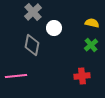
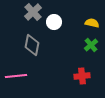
white circle: moved 6 px up
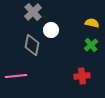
white circle: moved 3 px left, 8 px down
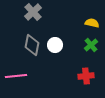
white circle: moved 4 px right, 15 px down
red cross: moved 4 px right
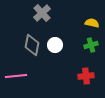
gray cross: moved 9 px right, 1 px down
green cross: rotated 24 degrees clockwise
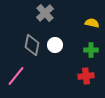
gray cross: moved 3 px right
green cross: moved 5 px down; rotated 16 degrees clockwise
pink line: rotated 45 degrees counterclockwise
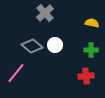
gray diamond: moved 1 px down; rotated 60 degrees counterclockwise
pink line: moved 3 px up
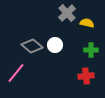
gray cross: moved 22 px right
yellow semicircle: moved 5 px left
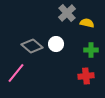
white circle: moved 1 px right, 1 px up
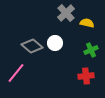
gray cross: moved 1 px left
white circle: moved 1 px left, 1 px up
green cross: rotated 24 degrees counterclockwise
